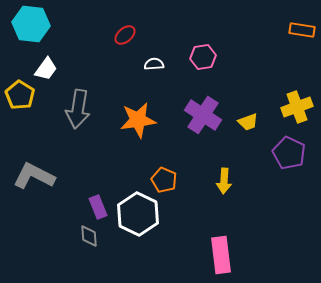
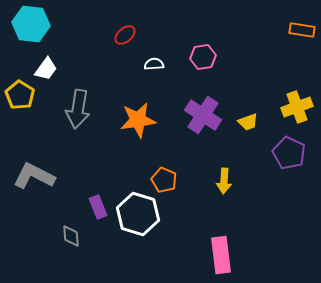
white hexagon: rotated 9 degrees counterclockwise
gray diamond: moved 18 px left
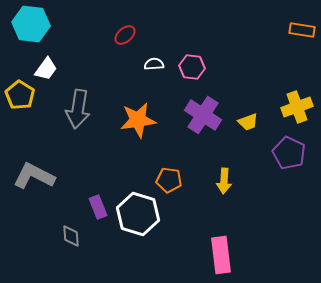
pink hexagon: moved 11 px left, 10 px down; rotated 15 degrees clockwise
orange pentagon: moved 5 px right; rotated 15 degrees counterclockwise
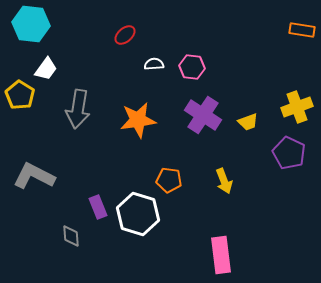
yellow arrow: rotated 25 degrees counterclockwise
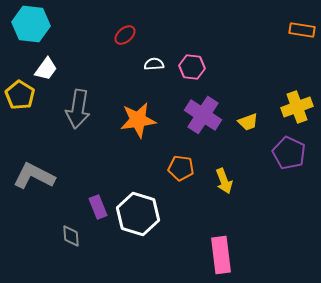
orange pentagon: moved 12 px right, 12 px up
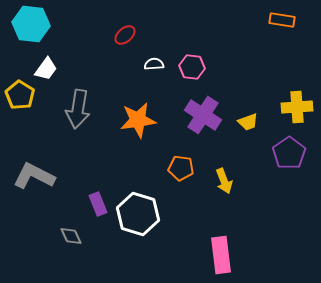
orange rectangle: moved 20 px left, 10 px up
yellow cross: rotated 16 degrees clockwise
purple pentagon: rotated 12 degrees clockwise
purple rectangle: moved 3 px up
gray diamond: rotated 20 degrees counterclockwise
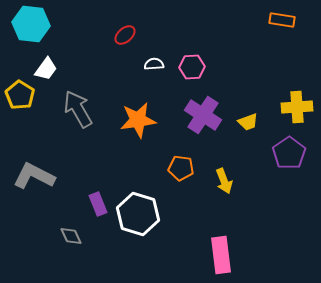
pink hexagon: rotated 10 degrees counterclockwise
gray arrow: rotated 141 degrees clockwise
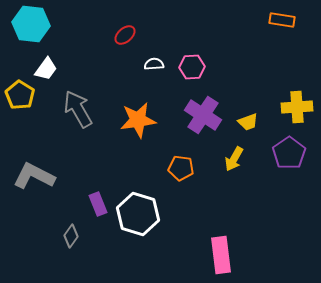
yellow arrow: moved 10 px right, 22 px up; rotated 50 degrees clockwise
gray diamond: rotated 60 degrees clockwise
